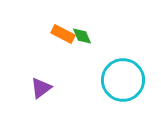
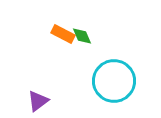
cyan circle: moved 9 px left, 1 px down
purple triangle: moved 3 px left, 13 px down
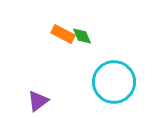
cyan circle: moved 1 px down
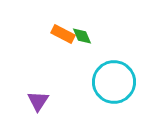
purple triangle: rotated 20 degrees counterclockwise
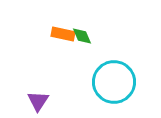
orange rectangle: rotated 15 degrees counterclockwise
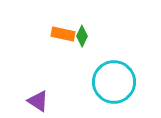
green diamond: rotated 50 degrees clockwise
purple triangle: rotated 30 degrees counterclockwise
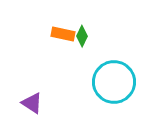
purple triangle: moved 6 px left, 2 px down
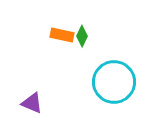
orange rectangle: moved 1 px left, 1 px down
purple triangle: rotated 10 degrees counterclockwise
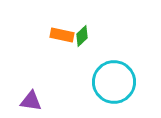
green diamond: rotated 20 degrees clockwise
purple triangle: moved 1 px left, 2 px up; rotated 15 degrees counterclockwise
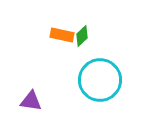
cyan circle: moved 14 px left, 2 px up
